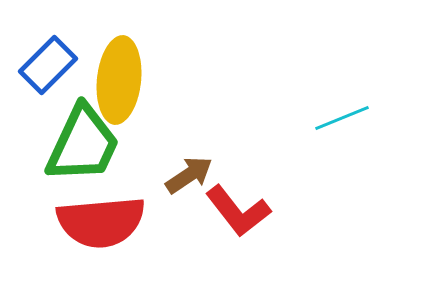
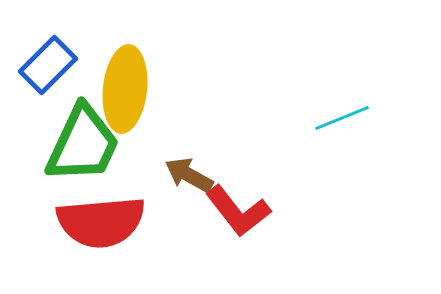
yellow ellipse: moved 6 px right, 9 px down
brown arrow: rotated 117 degrees counterclockwise
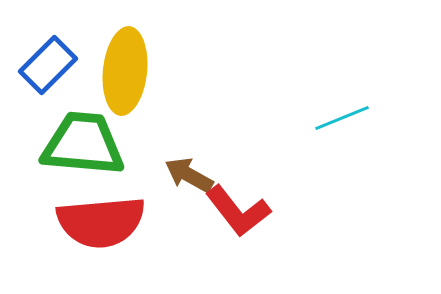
yellow ellipse: moved 18 px up
green trapezoid: rotated 110 degrees counterclockwise
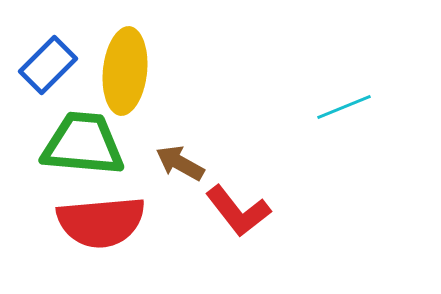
cyan line: moved 2 px right, 11 px up
brown arrow: moved 9 px left, 12 px up
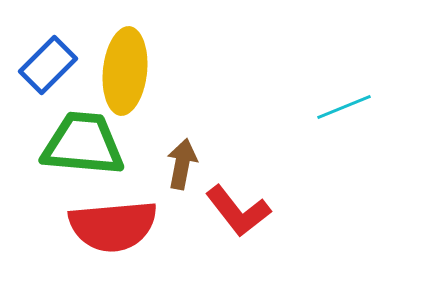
brown arrow: moved 2 px right, 1 px down; rotated 72 degrees clockwise
red semicircle: moved 12 px right, 4 px down
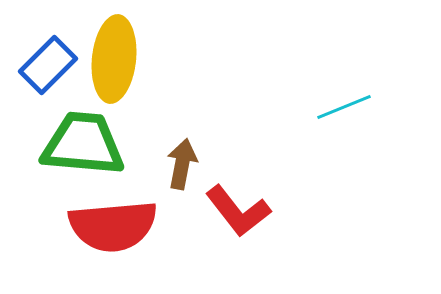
yellow ellipse: moved 11 px left, 12 px up
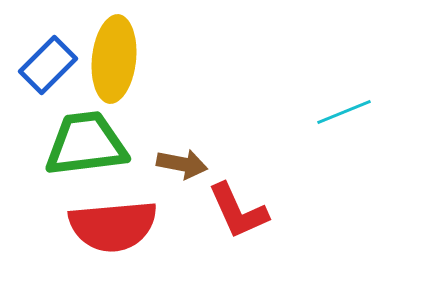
cyan line: moved 5 px down
green trapezoid: moved 3 px right; rotated 12 degrees counterclockwise
brown arrow: rotated 90 degrees clockwise
red L-shape: rotated 14 degrees clockwise
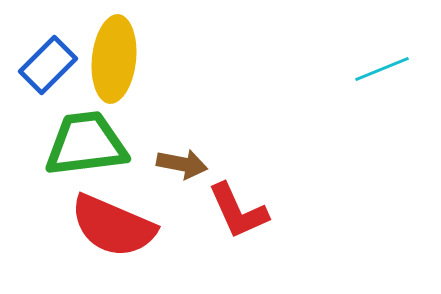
cyan line: moved 38 px right, 43 px up
red semicircle: rotated 28 degrees clockwise
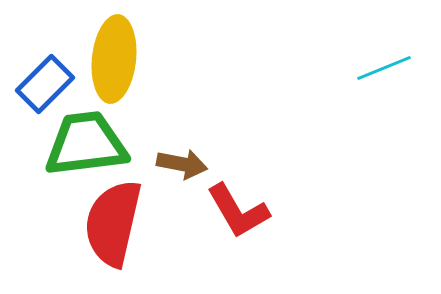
blue rectangle: moved 3 px left, 19 px down
cyan line: moved 2 px right, 1 px up
red L-shape: rotated 6 degrees counterclockwise
red semicircle: moved 3 px up; rotated 80 degrees clockwise
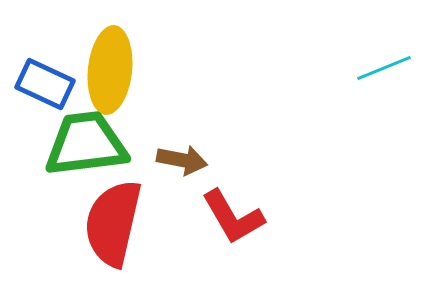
yellow ellipse: moved 4 px left, 11 px down
blue rectangle: rotated 70 degrees clockwise
brown arrow: moved 4 px up
red L-shape: moved 5 px left, 6 px down
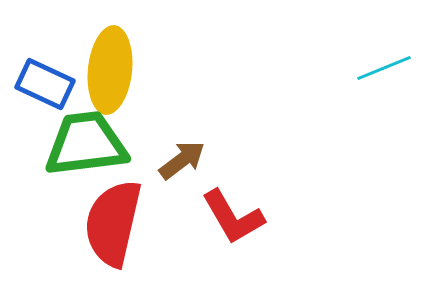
brown arrow: rotated 48 degrees counterclockwise
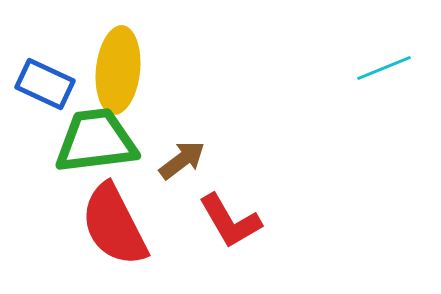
yellow ellipse: moved 8 px right
green trapezoid: moved 10 px right, 3 px up
red L-shape: moved 3 px left, 4 px down
red semicircle: moved 1 px right, 2 px down; rotated 40 degrees counterclockwise
